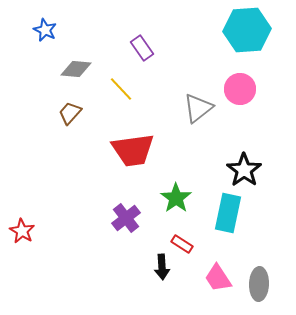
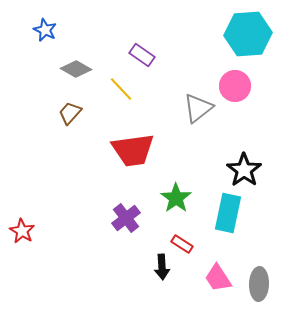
cyan hexagon: moved 1 px right, 4 px down
purple rectangle: moved 7 px down; rotated 20 degrees counterclockwise
gray diamond: rotated 24 degrees clockwise
pink circle: moved 5 px left, 3 px up
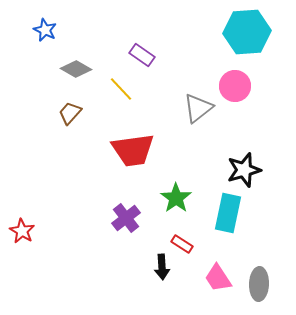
cyan hexagon: moved 1 px left, 2 px up
black star: rotated 20 degrees clockwise
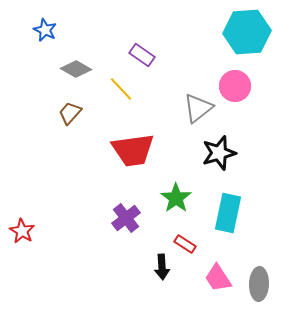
black star: moved 25 px left, 17 px up
red rectangle: moved 3 px right
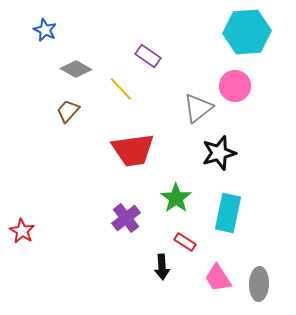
purple rectangle: moved 6 px right, 1 px down
brown trapezoid: moved 2 px left, 2 px up
red rectangle: moved 2 px up
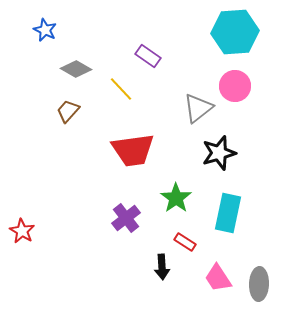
cyan hexagon: moved 12 px left
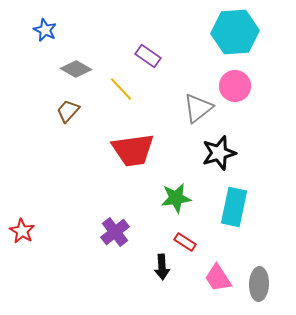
green star: rotated 28 degrees clockwise
cyan rectangle: moved 6 px right, 6 px up
purple cross: moved 11 px left, 14 px down
